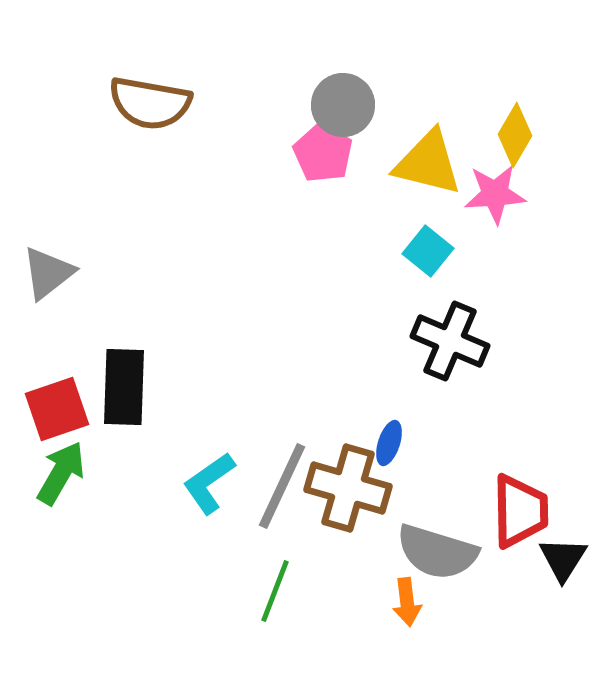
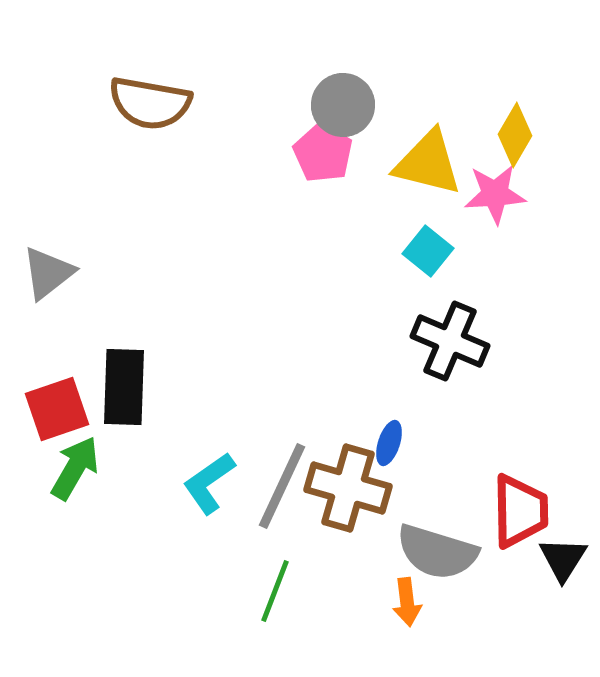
green arrow: moved 14 px right, 5 px up
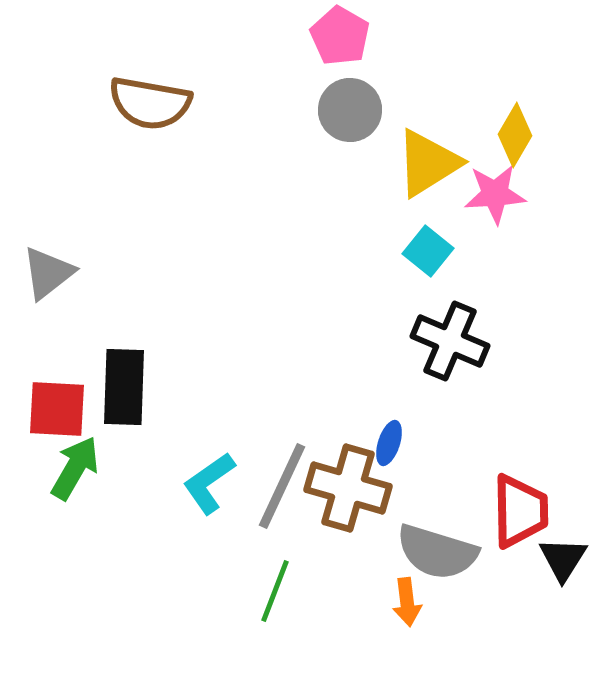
gray circle: moved 7 px right, 5 px down
pink pentagon: moved 17 px right, 117 px up
yellow triangle: rotated 46 degrees counterclockwise
red square: rotated 22 degrees clockwise
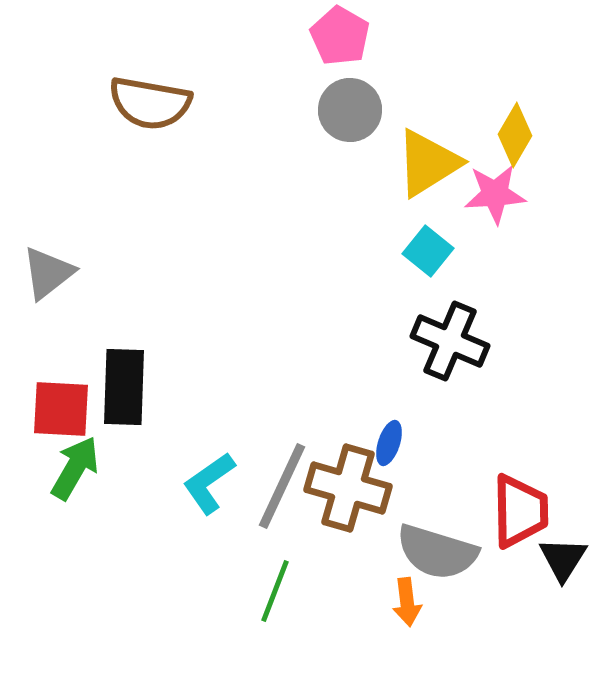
red square: moved 4 px right
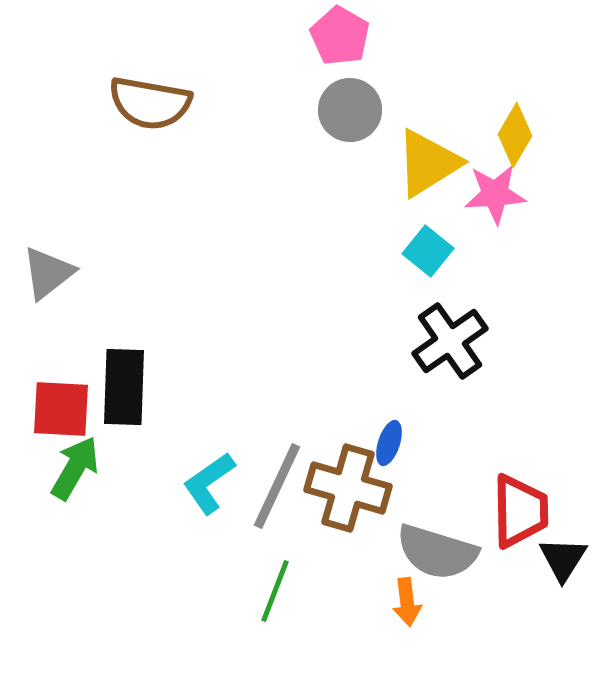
black cross: rotated 32 degrees clockwise
gray line: moved 5 px left
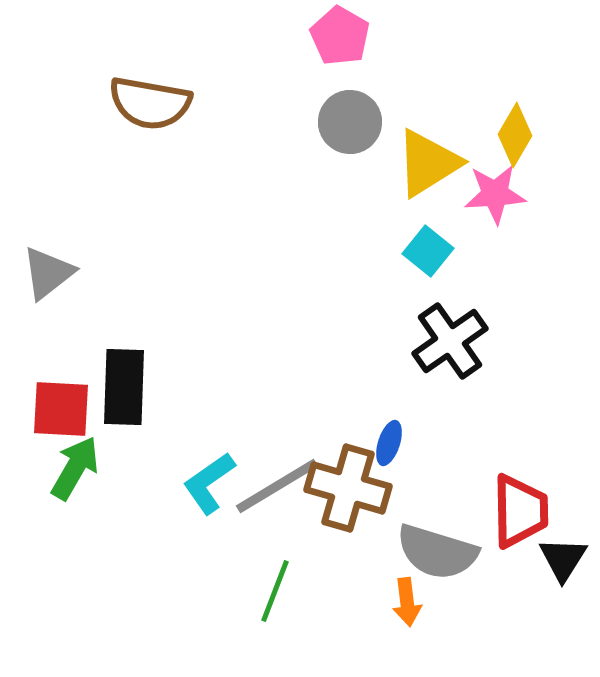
gray circle: moved 12 px down
gray line: rotated 34 degrees clockwise
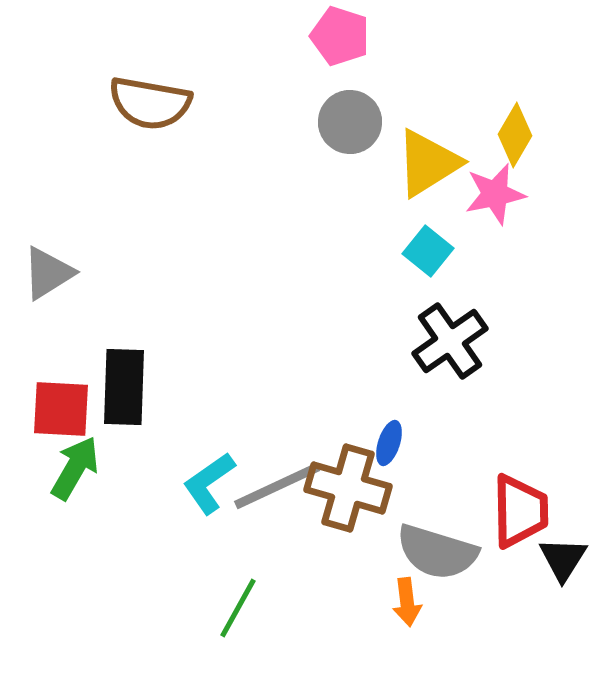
pink pentagon: rotated 12 degrees counterclockwise
pink star: rotated 8 degrees counterclockwise
gray triangle: rotated 6 degrees clockwise
gray line: rotated 6 degrees clockwise
green line: moved 37 px left, 17 px down; rotated 8 degrees clockwise
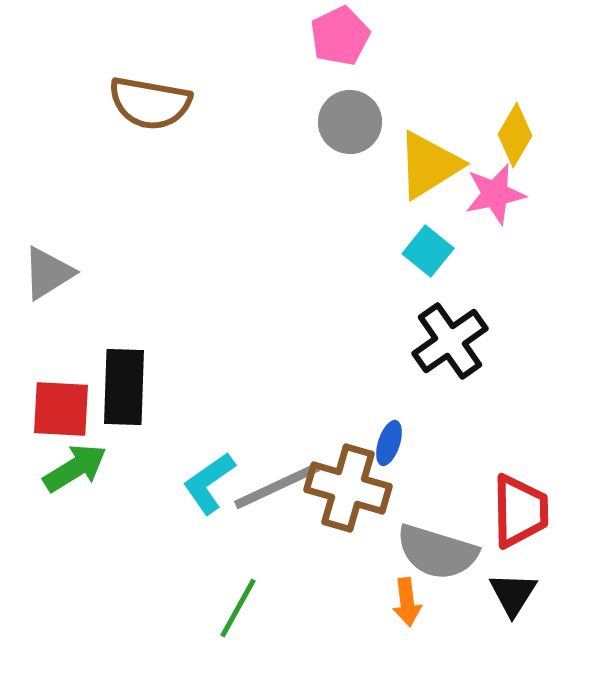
pink pentagon: rotated 28 degrees clockwise
yellow triangle: moved 1 px right, 2 px down
green arrow: rotated 28 degrees clockwise
black triangle: moved 50 px left, 35 px down
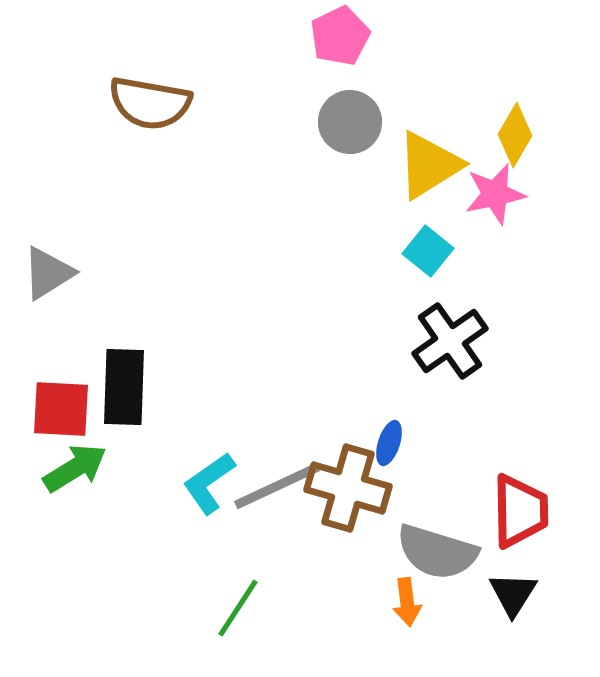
green line: rotated 4 degrees clockwise
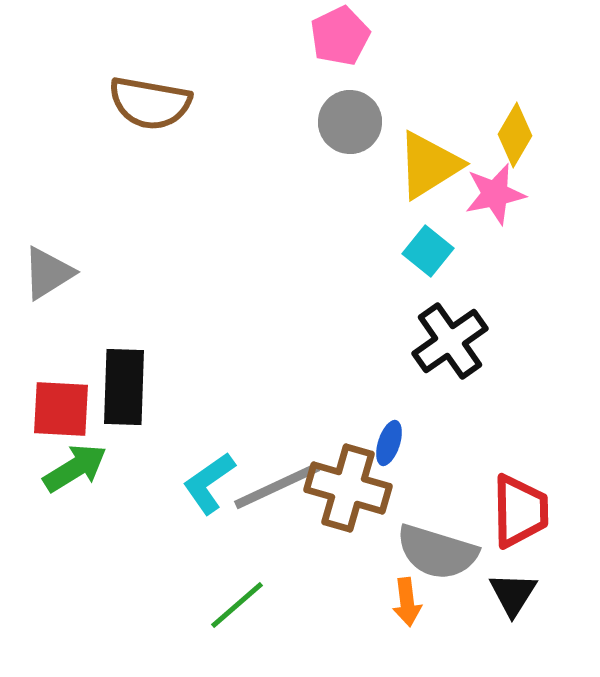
green line: moved 1 px left, 3 px up; rotated 16 degrees clockwise
